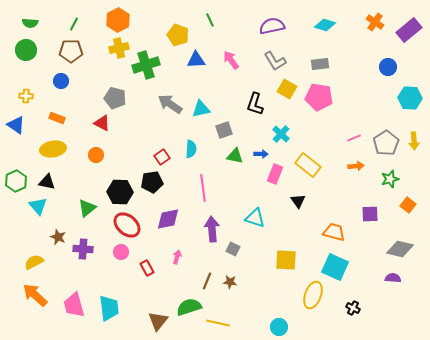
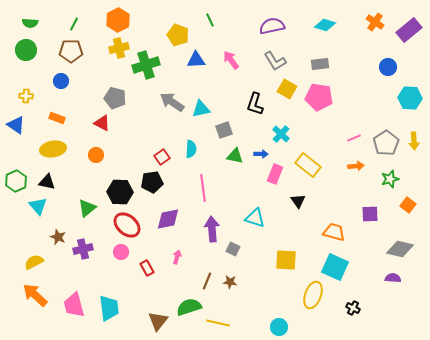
gray arrow at (170, 104): moved 2 px right, 2 px up
purple cross at (83, 249): rotated 18 degrees counterclockwise
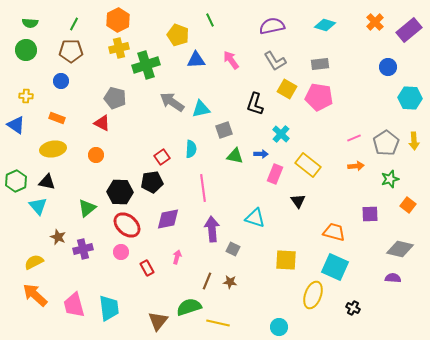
orange cross at (375, 22): rotated 12 degrees clockwise
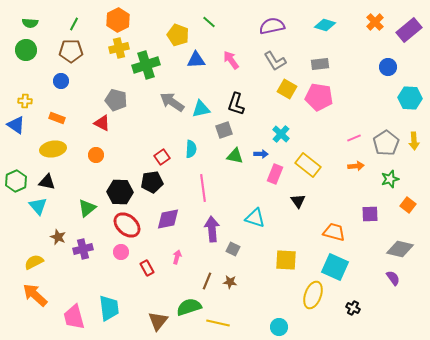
green line at (210, 20): moved 1 px left, 2 px down; rotated 24 degrees counterclockwise
yellow cross at (26, 96): moved 1 px left, 5 px down
gray pentagon at (115, 98): moved 1 px right, 2 px down
black L-shape at (255, 104): moved 19 px left
purple semicircle at (393, 278): rotated 49 degrees clockwise
pink trapezoid at (74, 305): moved 12 px down
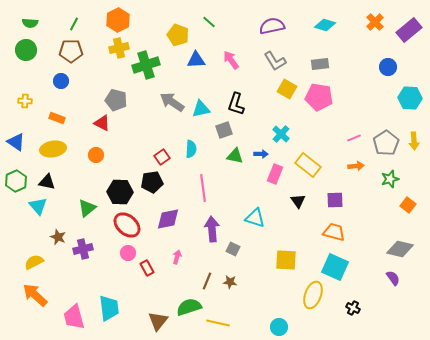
blue triangle at (16, 125): moved 17 px down
purple square at (370, 214): moved 35 px left, 14 px up
pink circle at (121, 252): moved 7 px right, 1 px down
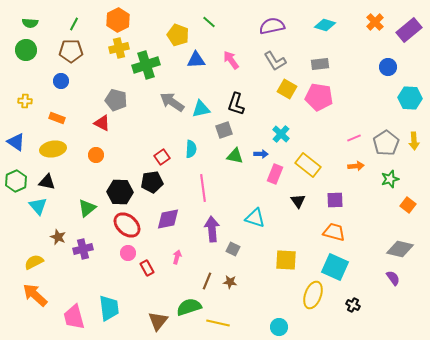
black cross at (353, 308): moved 3 px up
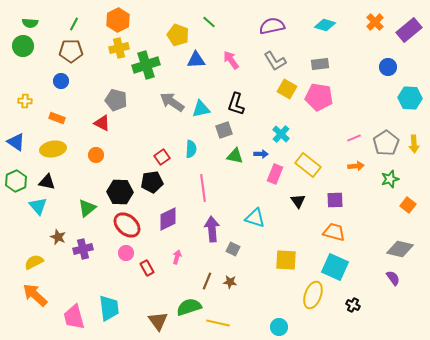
green circle at (26, 50): moved 3 px left, 4 px up
yellow arrow at (414, 141): moved 3 px down
purple diamond at (168, 219): rotated 15 degrees counterclockwise
pink circle at (128, 253): moved 2 px left
brown triangle at (158, 321): rotated 15 degrees counterclockwise
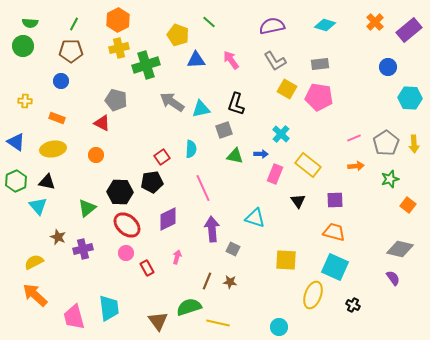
pink line at (203, 188): rotated 16 degrees counterclockwise
